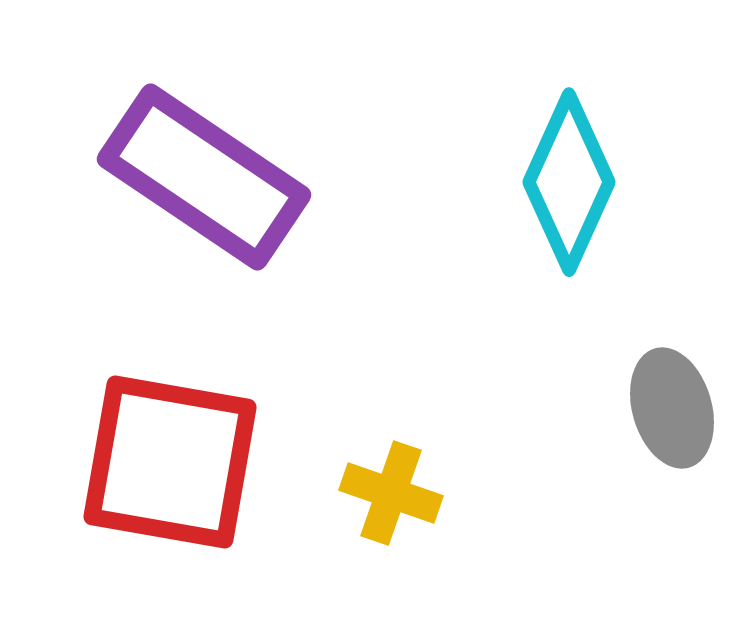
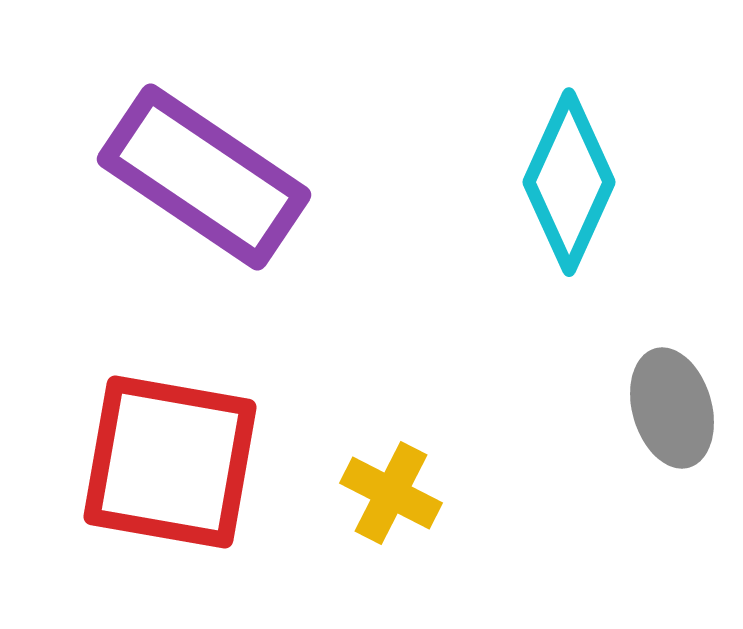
yellow cross: rotated 8 degrees clockwise
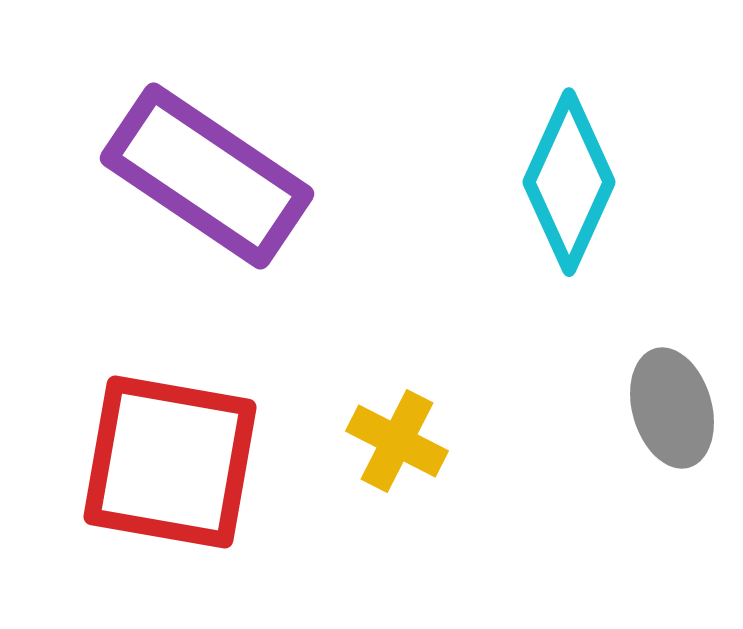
purple rectangle: moved 3 px right, 1 px up
yellow cross: moved 6 px right, 52 px up
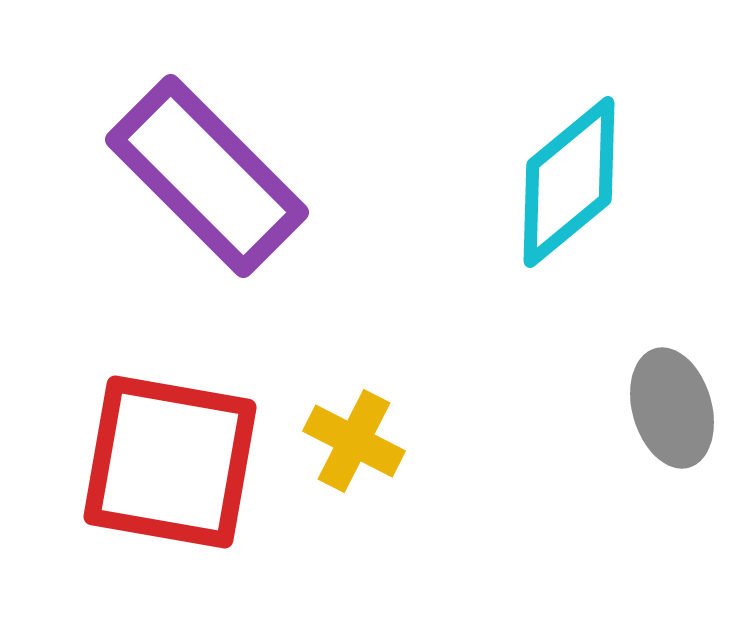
purple rectangle: rotated 11 degrees clockwise
cyan diamond: rotated 26 degrees clockwise
yellow cross: moved 43 px left
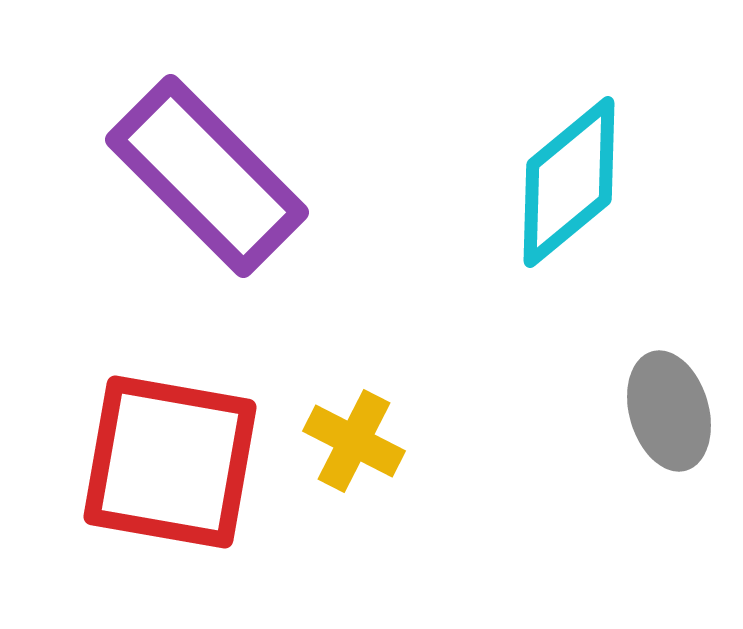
gray ellipse: moved 3 px left, 3 px down
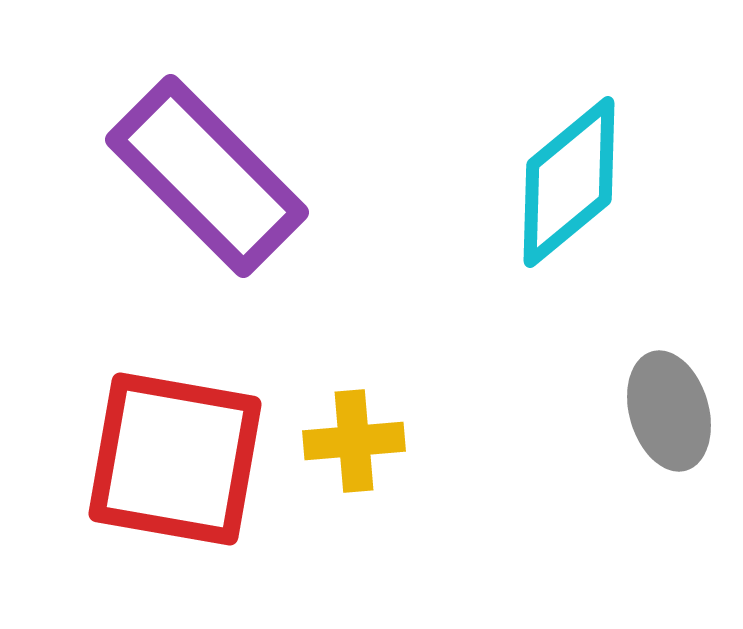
yellow cross: rotated 32 degrees counterclockwise
red square: moved 5 px right, 3 px up
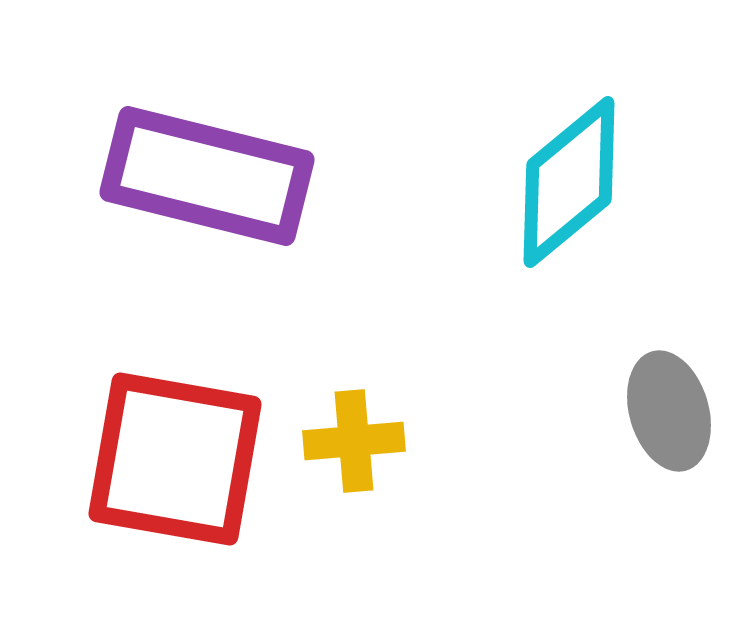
purple rectangle: rotated 31 degrees counterclockwise
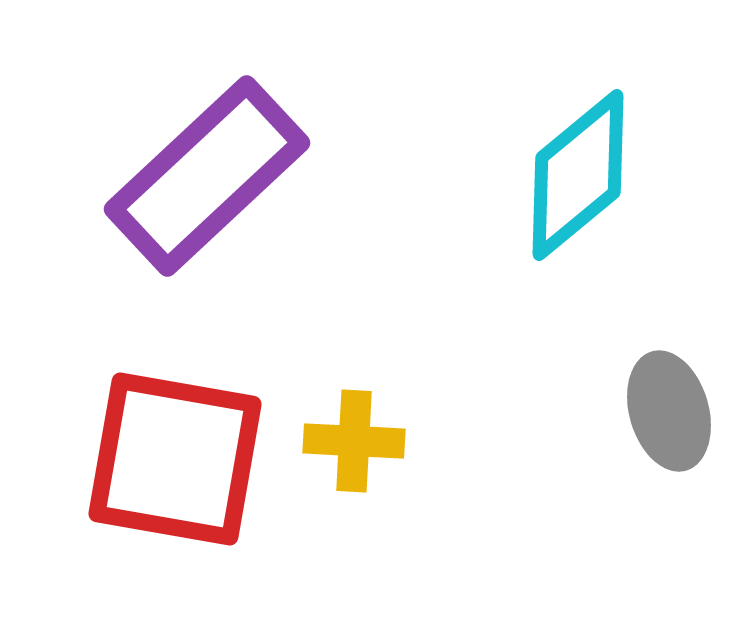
purple rectangle: rotated 57 degrees counterclockwise
cyan diamond: moved 9 px right, 7 px up
yellow cross: rotated 8 degrees clockwise
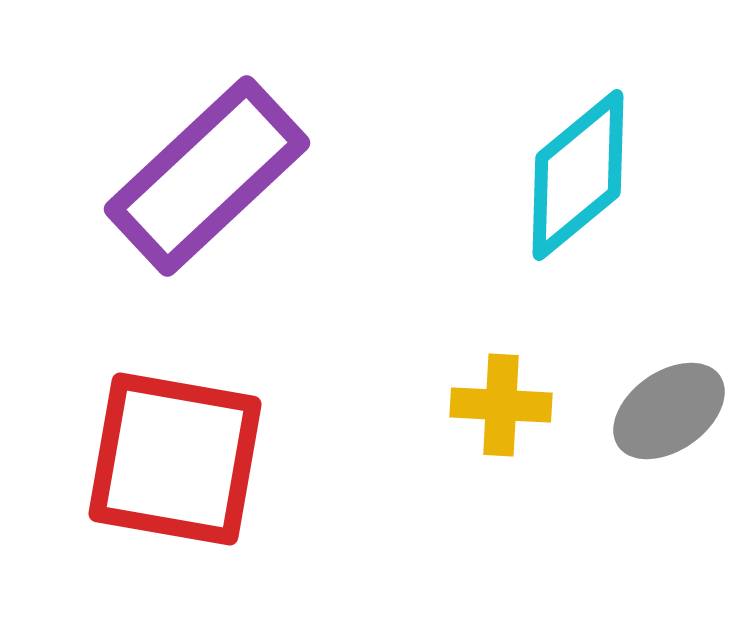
gray ellipse: rotated 71 degrees clockwise
yellow cross: moved 147 px right, 36 px up
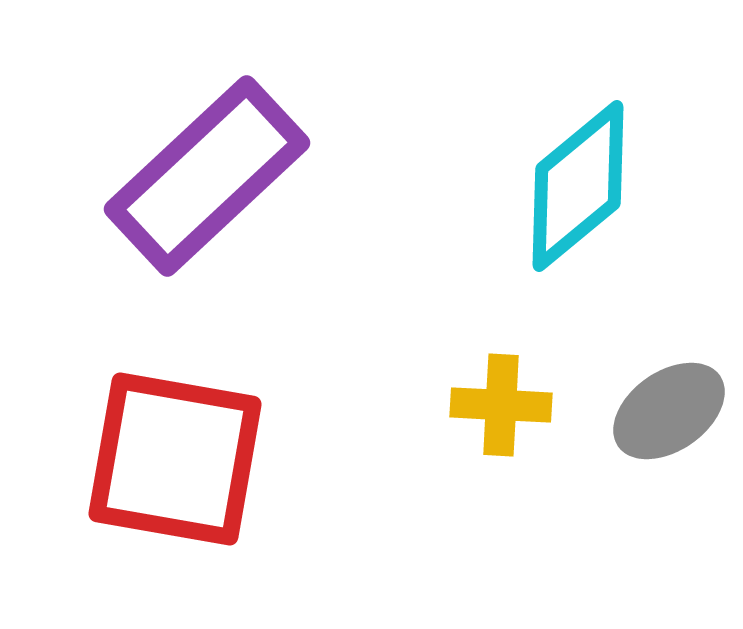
cyan diamond: moved 11 px down
